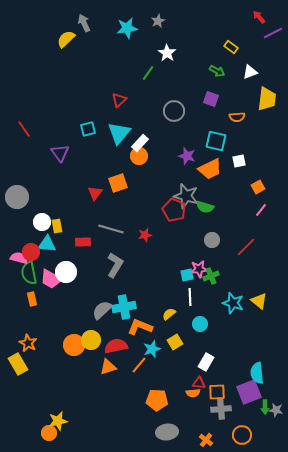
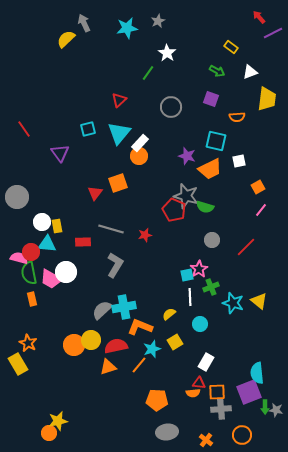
gray circle at (174, 111): moved 3 px left, 4 px up
pink star at (199, 269): rotated 24 degrees counterclockwise
green cross at (211, 276): moved 11 px down
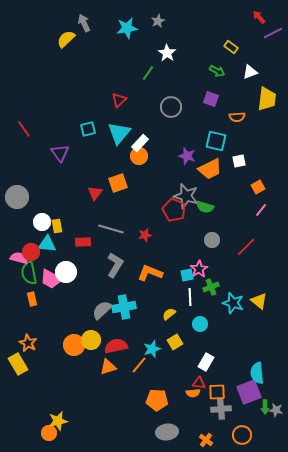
orange L-shape at (140, 327): moved 10 px right, 54 px up
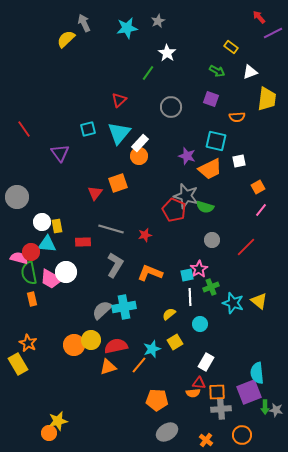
gray ellipse at (167, 432): rotated 25 degrees counterclockwise
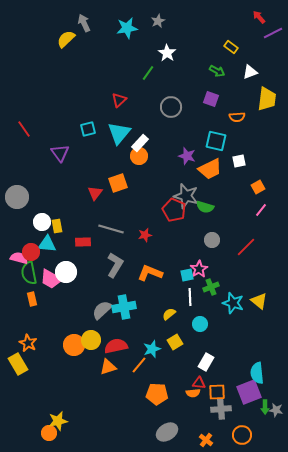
orange pentagon at (157, 400): moved 6 px up
